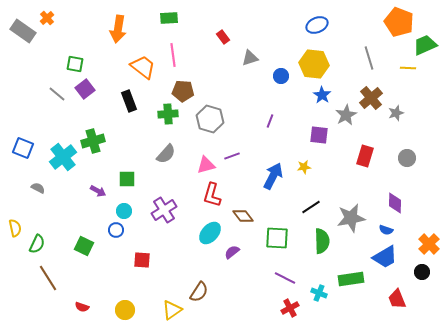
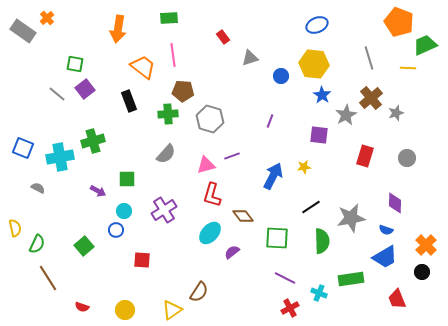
cyan cross at (63, 157): moved 3 px left; rotated 28 degrees clockwise
orange cross at (429, 244): moved 3 px left, 1 px down
green square at (84, 246): rotated 24 degrees clockwise
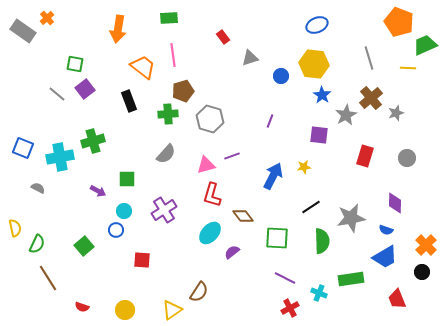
brown pentagon at (183, 91): rotated 20 degrees counterclockwise
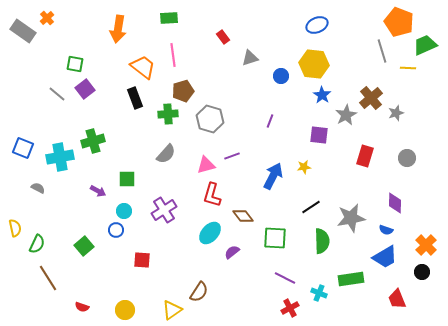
gray line at (369, 58): moved 13 px right, 7 px up
black rectangle at (129, 101): moved 6 px right, 3 px up
green square at (277, 238): moved 2 px left
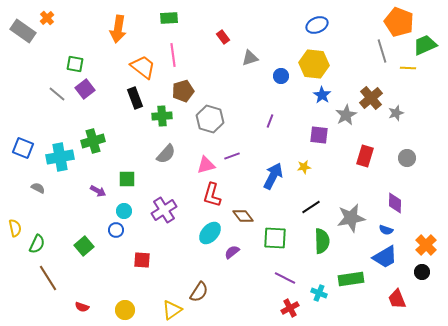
green cross at (168, 114): moved 6 px left, 2 px down
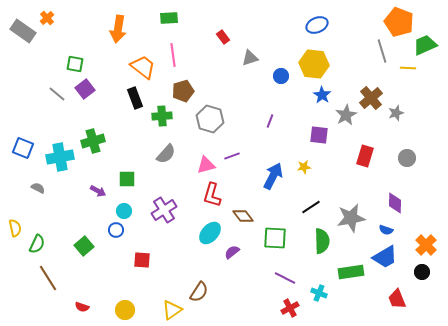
green rectangle at (351, 279): moved 7 px up
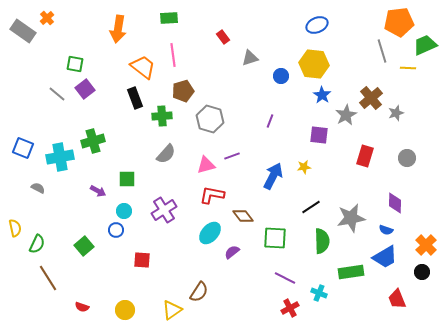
orange pentagon at (399, 22): rotated 28 degrees counterclockwise
red L-shape at (212, 195): rotated 85 degrees clockwise
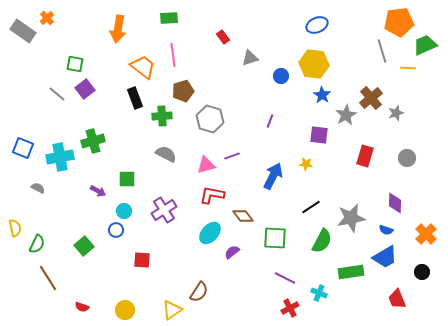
gray semicircle at (166, 154): rotated 105 degrees counterclockwise
yellow star at (304, 167): moved 2 px right, 3 px up; rotated 16 degrees clockwise
green semicircle at (322, 241): rotated 30 degrees clockwise
orange cross at (426, 245): moved 11 px up
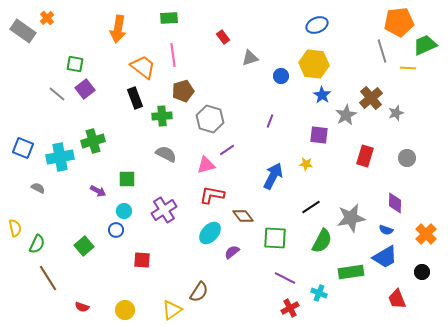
purple line at (232, 156): moved 5 px left, 6 px up; rotated 14 degrees counterclockwise
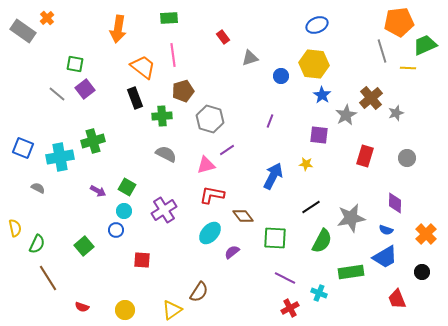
green square at (127, 179): moved 8 px down; rotated 30 degrees clockwise
